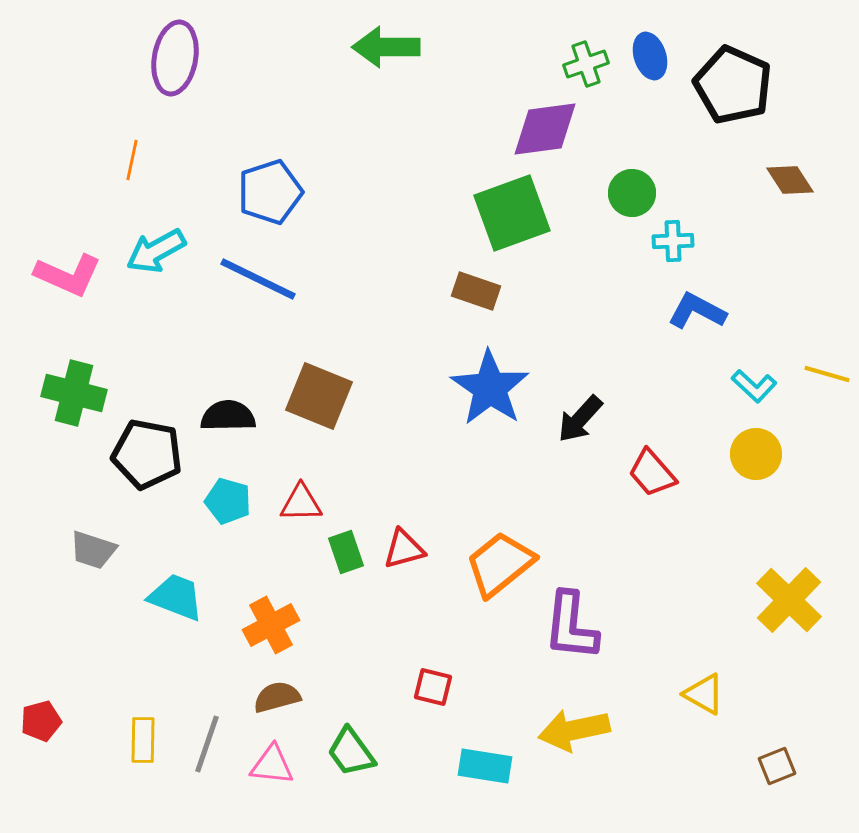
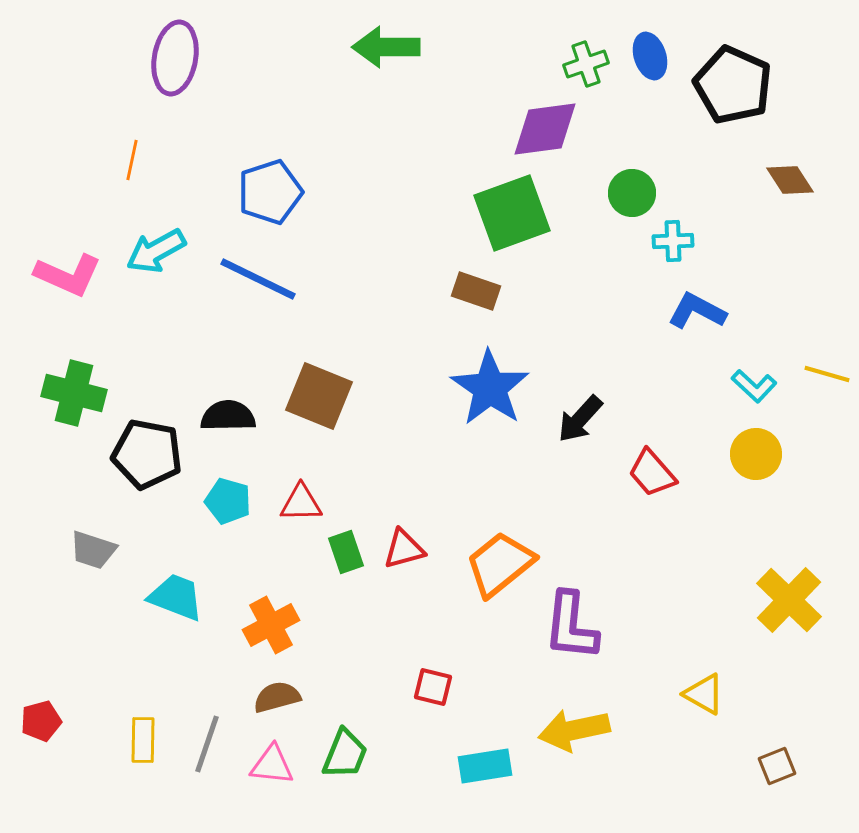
green trapezoid at (351, 752): moved 6 px left, 2 px down; rotated 122 degrees counterclockwise
cyan rectangle at (485, 766): rotated 18 degrees counterclockwise
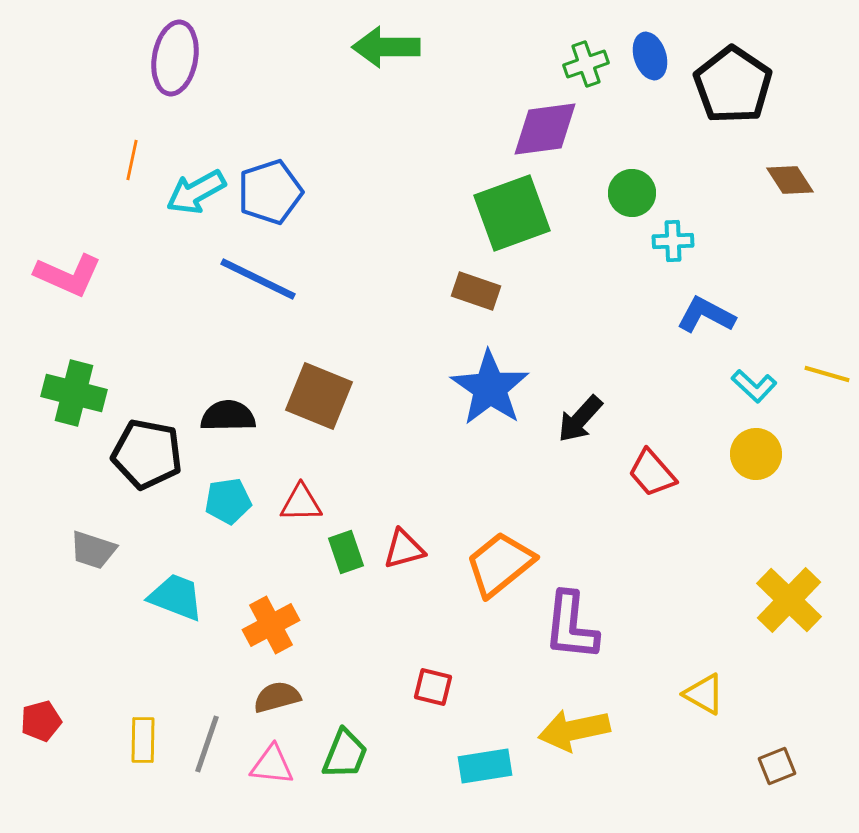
black pentagon at (733, 85): rotated 10 degrees clockwise
cyan arrow at (156, 251): moved 40 px right, 59 px up
blue L-shape at (697, 311): moved 9 px right, 4 px down
cyan pentagon at (228, 501): rotated 24 degrees counterclockwise
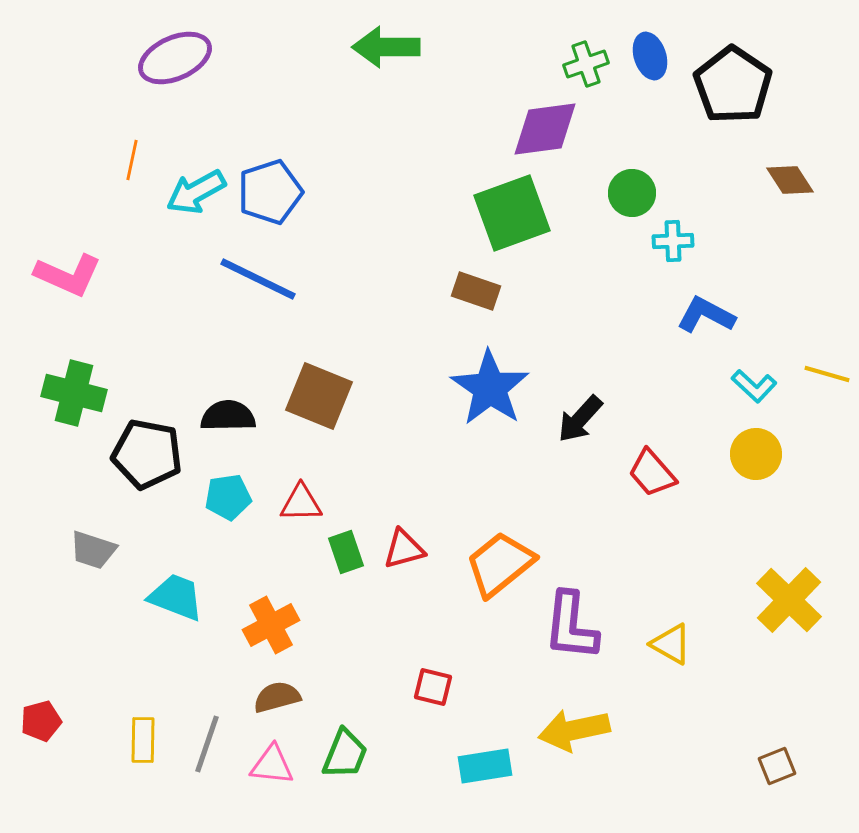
purple ellipse at (175, 58): rotated 56 degrees clockwise
cyan pentagon at (228, 501): moved 4 px up
yellow triangle at (704, 694): moved 33 px left, 50 px up
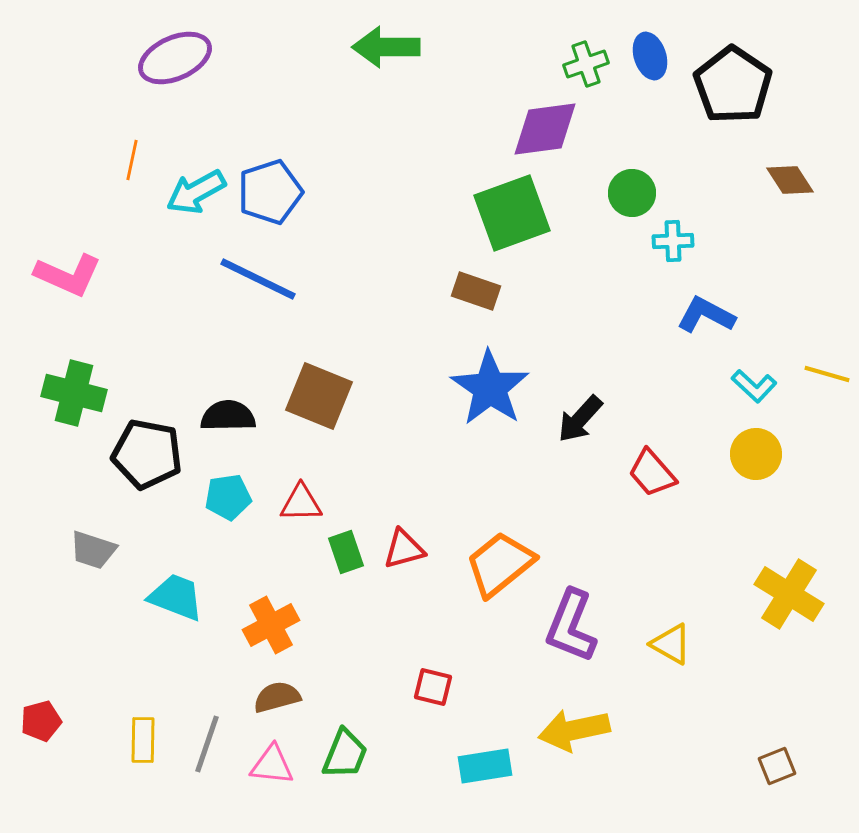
yellow cross at (789, 600): moved 6 px up; rotated 12 degrees counterclockwise
purple L-shape at (571, 626): rotated 16 degrees clockwise
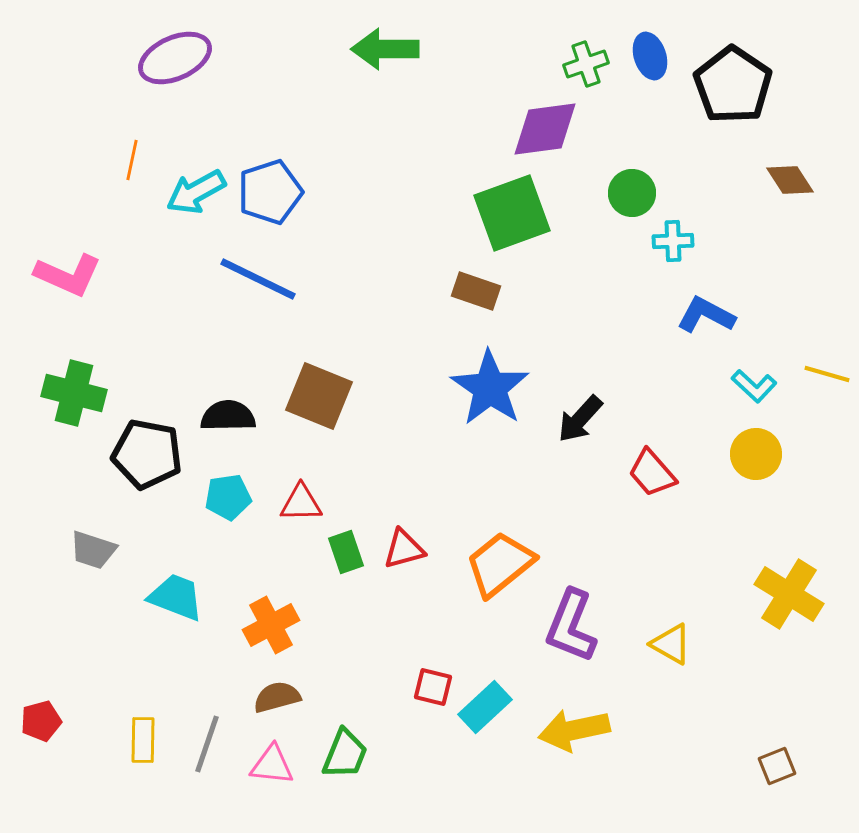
green arrow at (386, 47): moved 1 px left, 2 px down
cyan rectangle at (485, 766): moved 59 px up; rotated 34 degrees counterclockwise
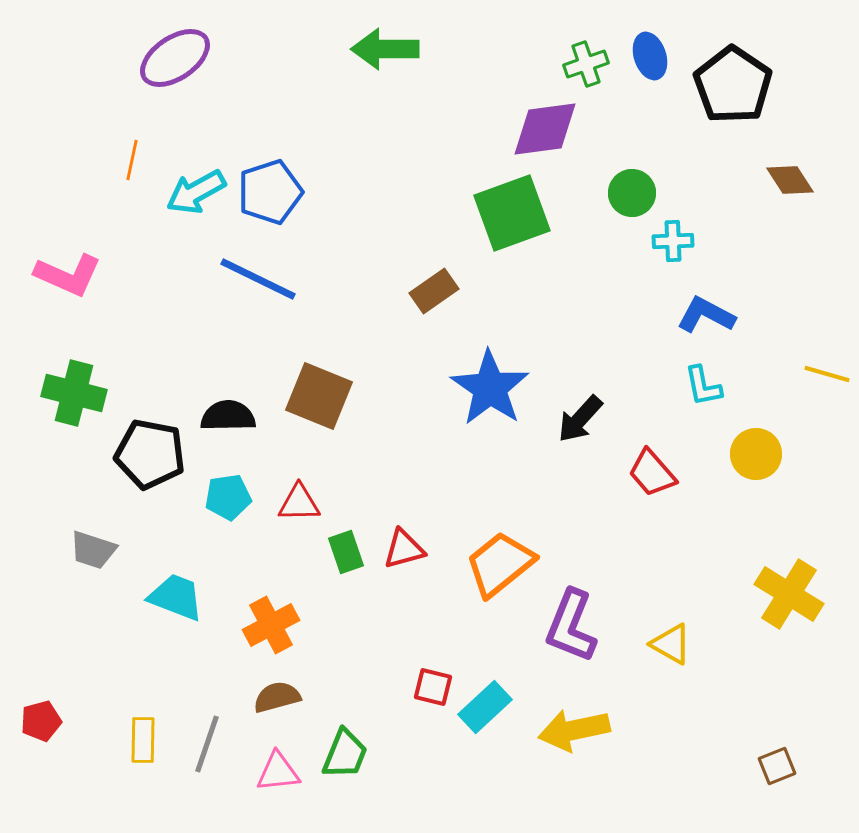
purple ellipse at (175, 58): rotated 10 degrees counterclockwise
brown rectangle at (476, 291): moved 42 px left; rotated 54 degrees counterclockwise
cyan L-shape at (754, 386): moved 51 px left; rotated 36 degrees clockwise
black pentagon at (147, 454): moved 3 px right
red triangle at (301, 503): moved 2 px left
pink triangle at (272, 765): moved 6 px right, 7 px down; rotated 12 degrees counterclockwise
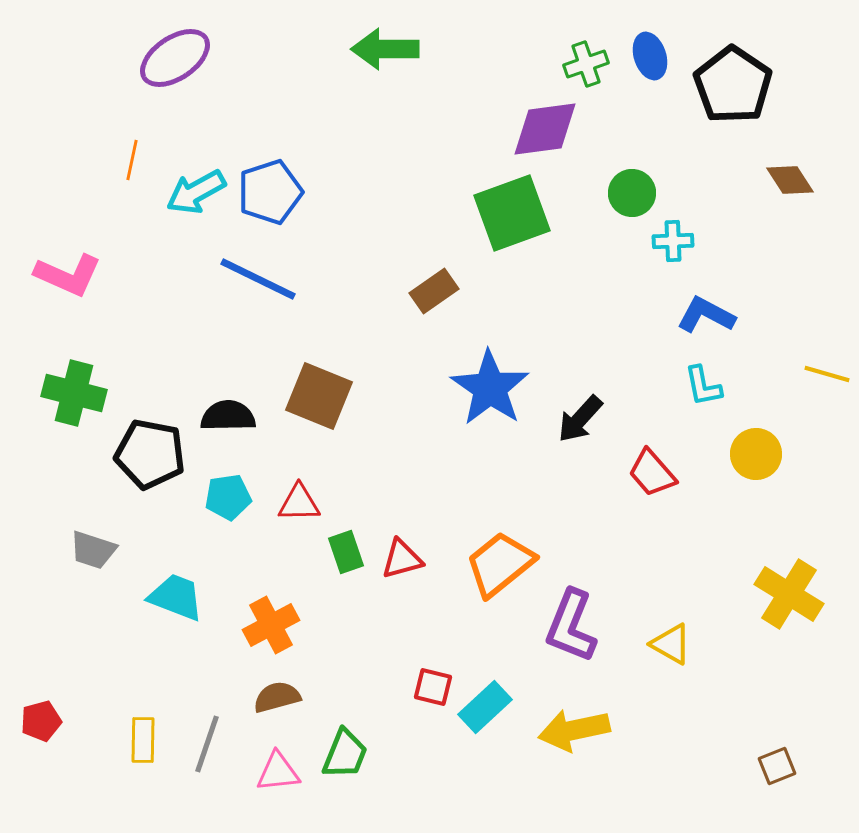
red triangle at (404, 549): moved 2 px left, 10 px down
